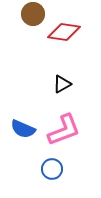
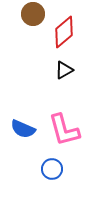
red diamond: rotated 48 degrees counterclockwise
black triangle: moved 2 px right, 14 px up
pink L-shape: rotated 96 degrees clockwise
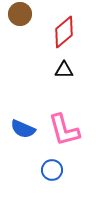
brown circle: moved 13 px left
black triangle: rotated 30 degrees clockwise
blue circle: moved 1 px down
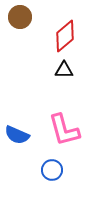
brown circle: moved 3 px down
red diamond: moved 1 px right, 4 px down
blue semicircle: moved 6 px left, 6 px down
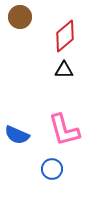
blue circle: moved 1 px up
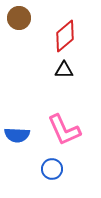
brown circle: moved 1 px left, 1 px down
pink L-shape: rotated 9 degrees counterclockwise
blue semicircle: rotated 20 degrees counterclockwise
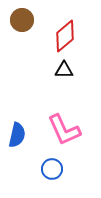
brown circle: moved 3 px right, 2 px down
blue semicircle: rotated 80 degrees counterclockwise
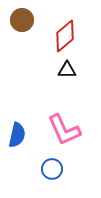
black triangle: moved 3 px right
